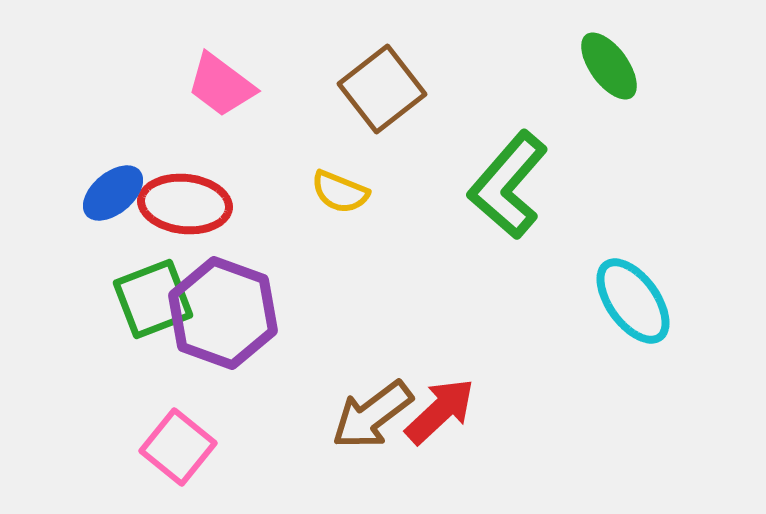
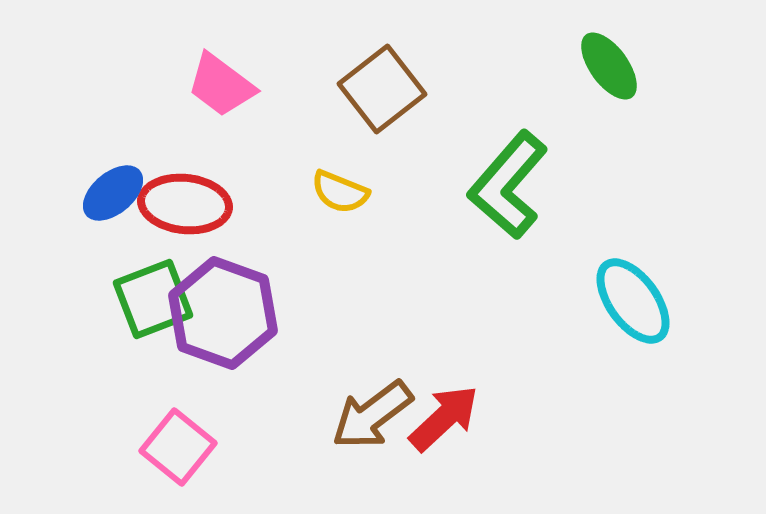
red arrow: moved 4 px right, 7 px down
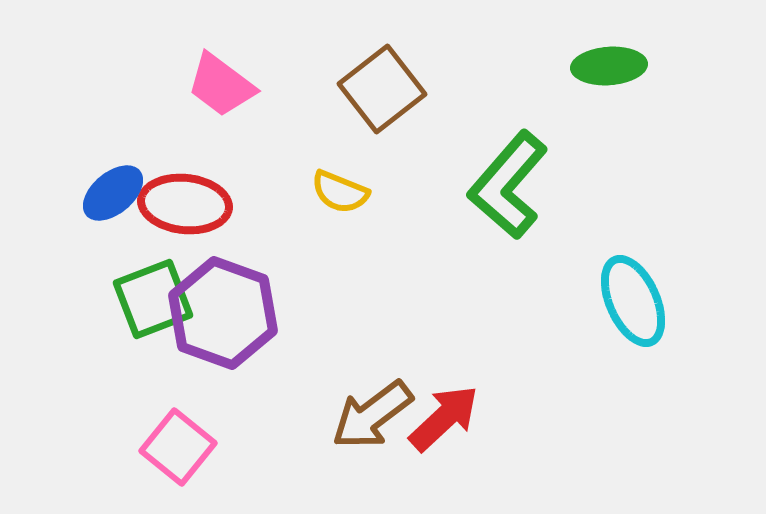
green ellipse: rotated 58 degrees counterclockwise
cyan ellipse: rotated 12 degrees clockwise
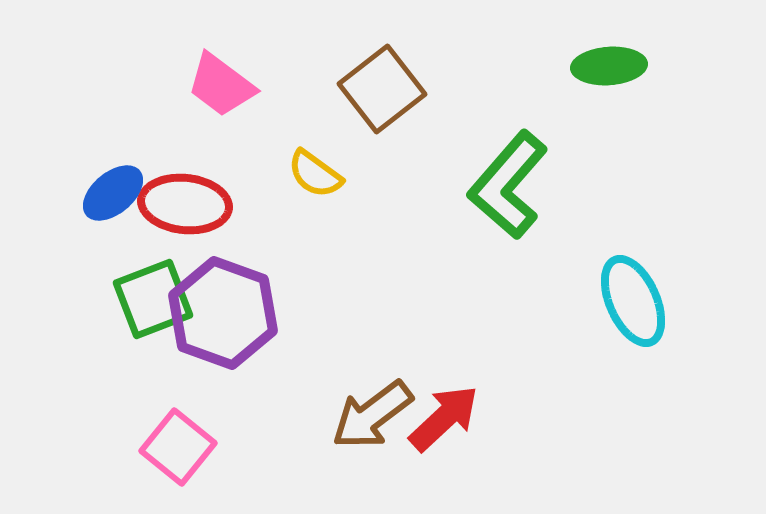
yellow semicircle: moved 25 px left, 18 px up; rotated 14 degrees clockwise
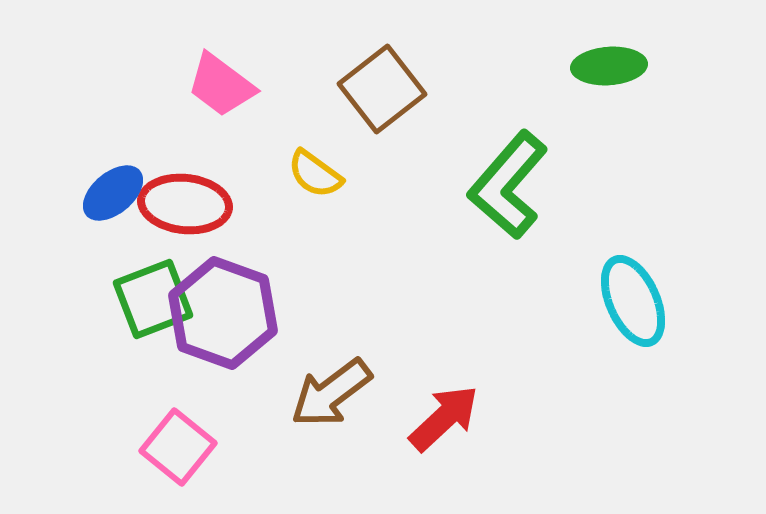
brown arrow: moved 41 px left, 22 px up
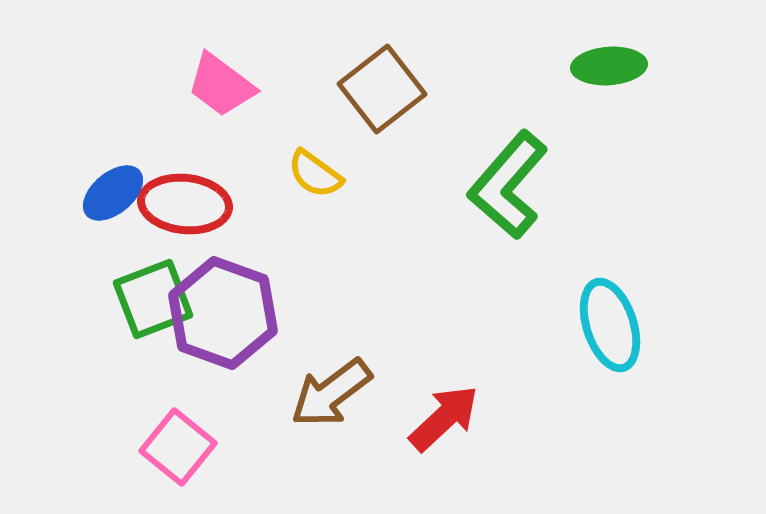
cyan ellipse: moved 23 px left, 24 px down; rotated 6 degrees clockwise
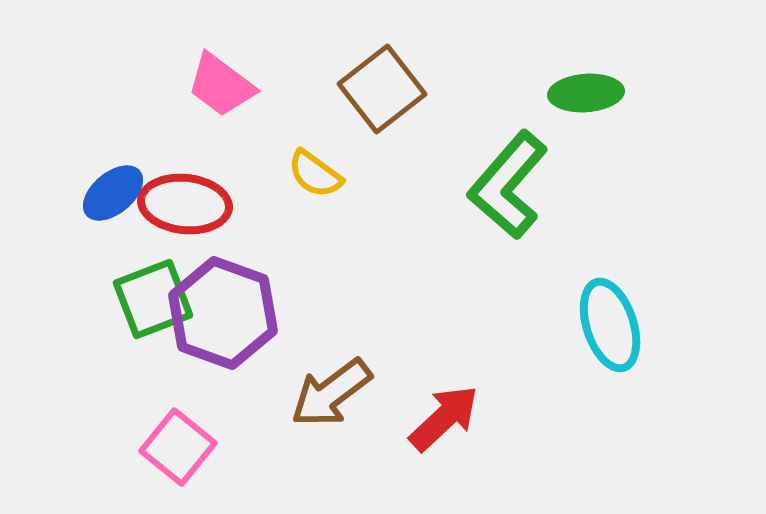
green ellipse: moved 23 px left, 27 px down
